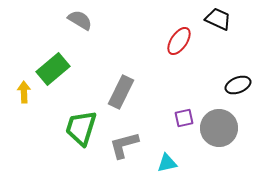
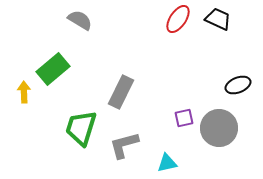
red ellipse: moved 1 px left, 22 px up
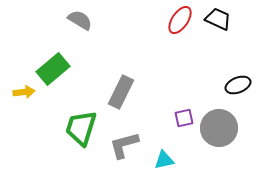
red ellipse: moved 2 px right, 1 px down
yellow arrow: rotated 85 degrees clockwise
cyan triangle: moved 3 px left, 3 px up
